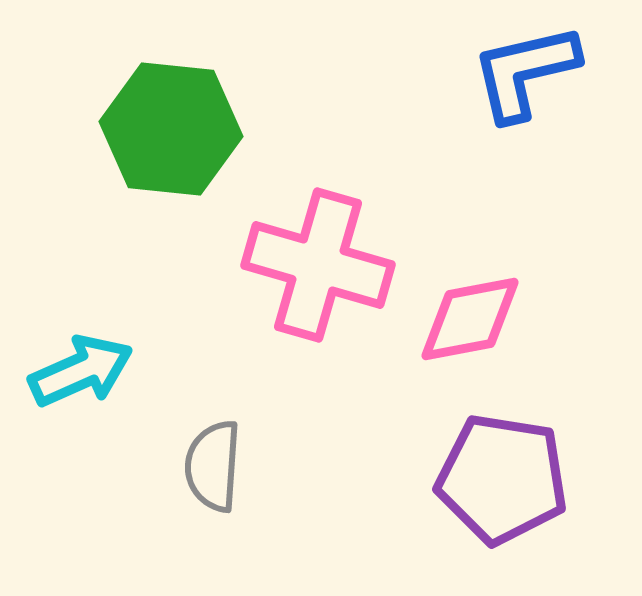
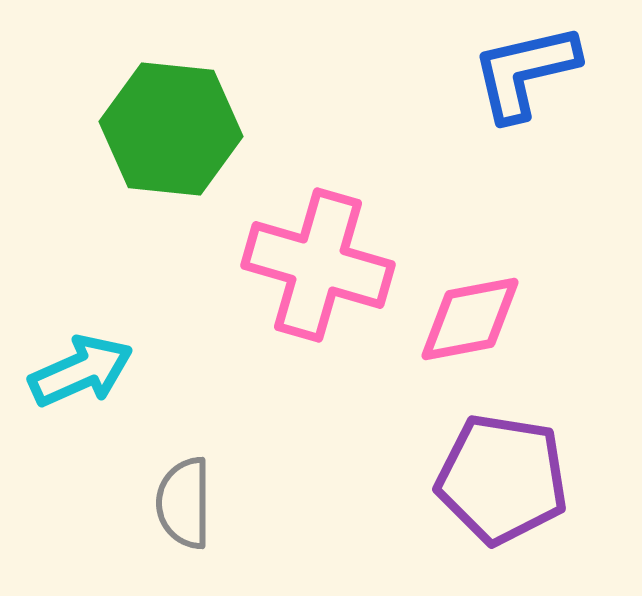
gray semicircle: moved 29 px left, 37 px down; rotated 4 degrees counterclockwise
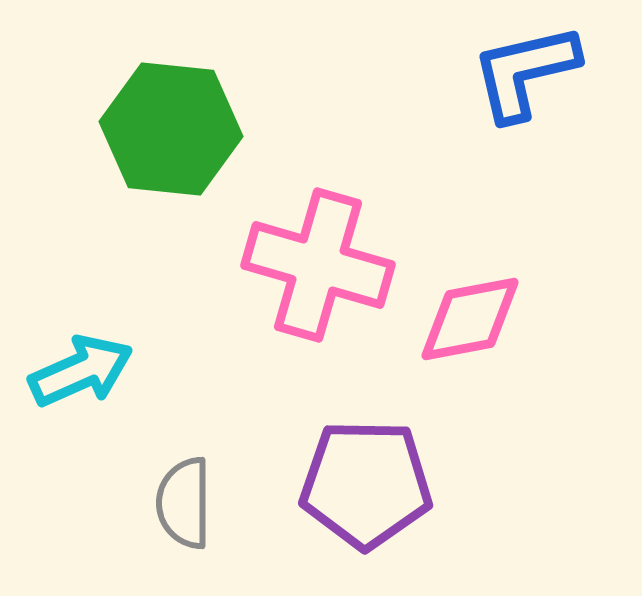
purple pentagon: moved 136 px left, 5 px down; rotated 8 degrees counterclockwise
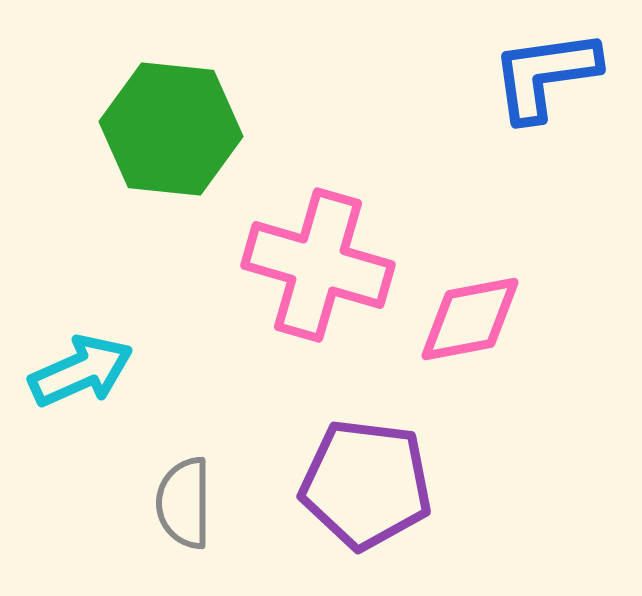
blue L-shape: moved 20 px right, 3 px down; rotated 5 degrees clockwise
purple pentagon: rotated 6 degrees clockwise
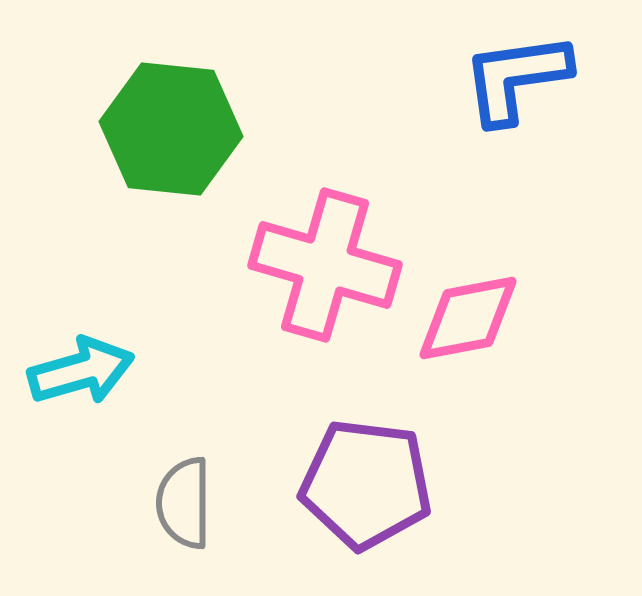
blue L-shape: moved 29 px left, 3 px down
pink cross: moved 7 px right
pink diamond: moved 2 px left, 1 px up
cyan arrow: rotated 8 degrees clockwise
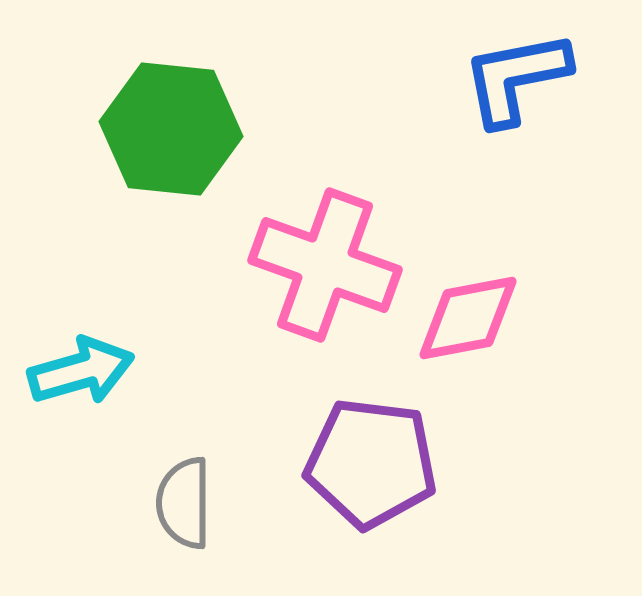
blue L-shape: rotated 3 degrees counterclockwise
pink cross: rotated 4 degrees clockwise
purple pentagon: moved 5 px right, 21 px up
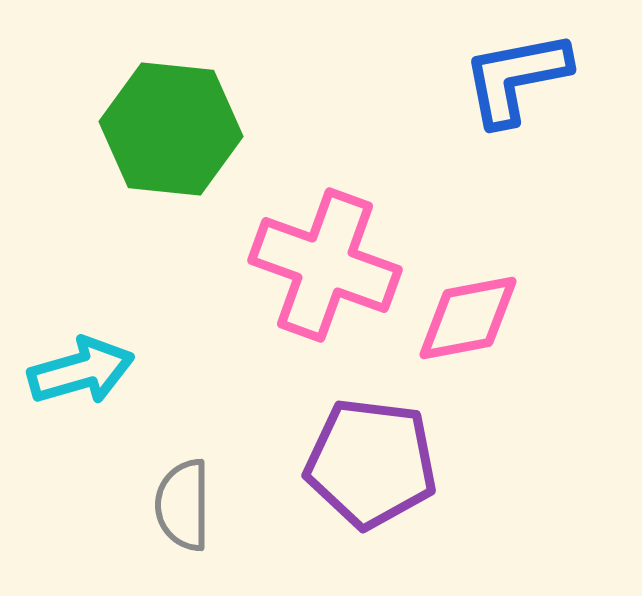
gray semicircle: moved 1 px left, 2 px down
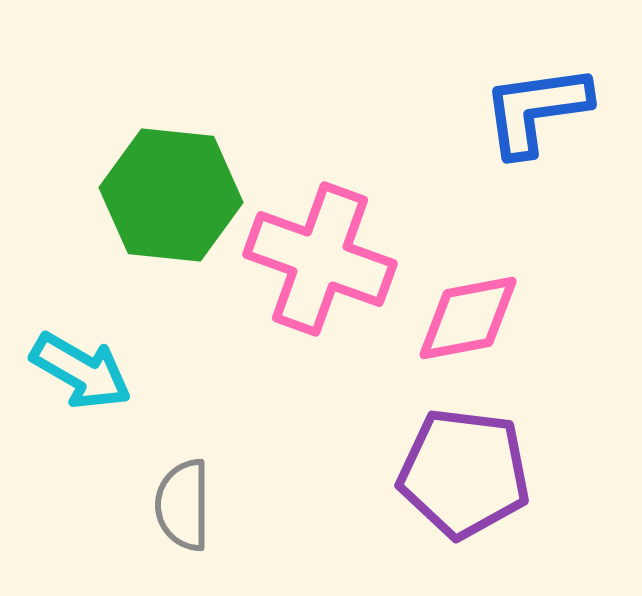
blue L-shape: moved 20 px right, 32 px down; rotated 3 degrees clockwise
green hexagon: moved 66 px down
pink cross: moved 5 px left, 6 px up
cyan arrow: rotated 46 degrees clockwise
purple pentagon: moved 93 px right, 10 px down
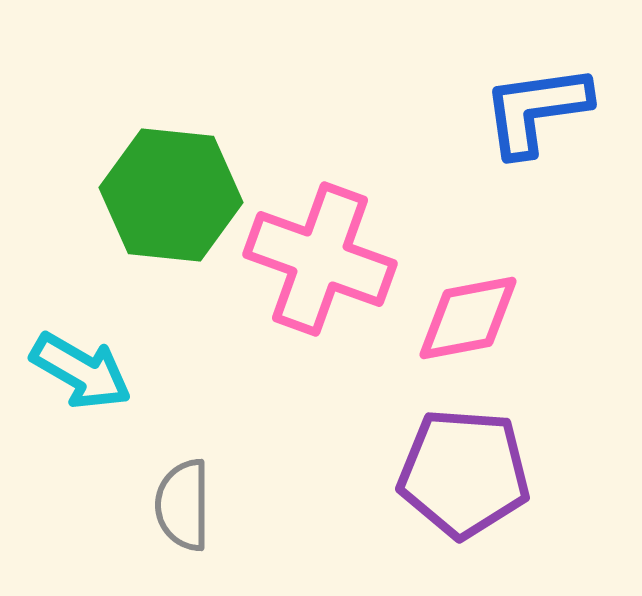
purple pentagon: rotated 3 degrees counterclockwise
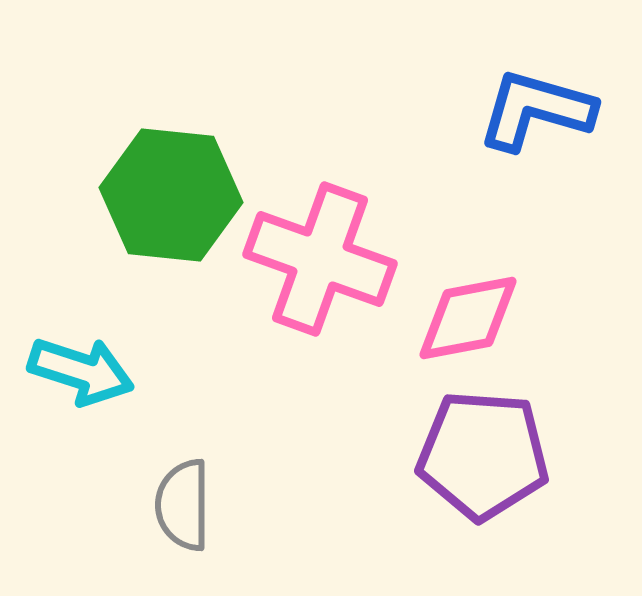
blue L-shape: rotated 24 degrees clockwise
cyan arrow: rotated 12 degrees counterclockwise
purple pentagon: moved 19 px right, 18 px up
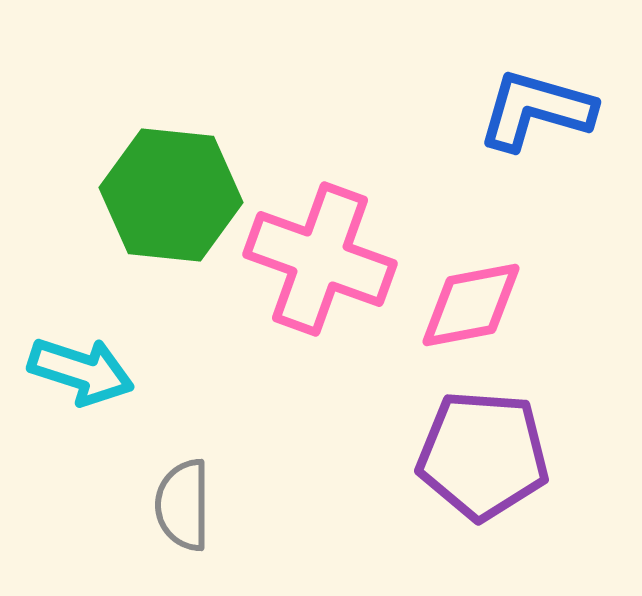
pink diamond: moved 3 px right, 13 px up
